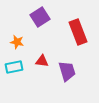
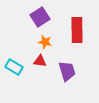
red rectangle: moved 1 px left, 2 px up; rotated 20 degrees clockwise
orange star: moved 28 px right
red triangle: moved 2 px left
cyan rectangle: rotated 42 degrees clockwise
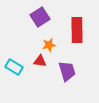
orange star: moved 4 px right, 3 px down; rotated 24 degrees counterclockwise
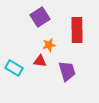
cyan rectangle: moved 1 px down
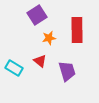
purple square: moved 3 px left, 2 px up
orange star: moved 7 px up
red triangle: rotated 32 degrees clockwise
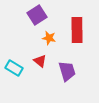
orange star: rotated 24 degrees clockwise
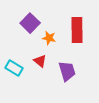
purple square: moved 7 px left, 8 px down; rotated 12 degrees counterclockwise
